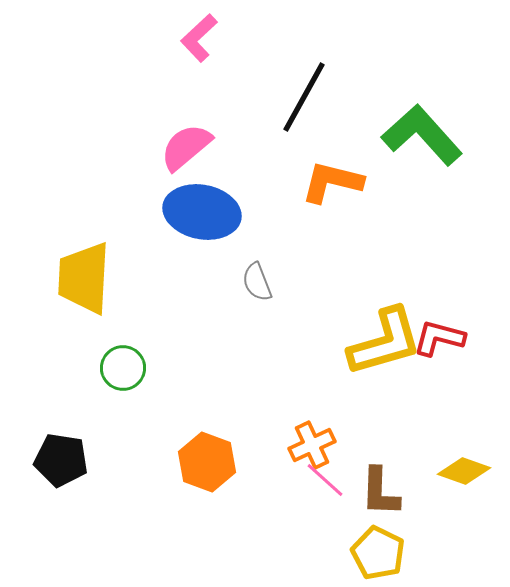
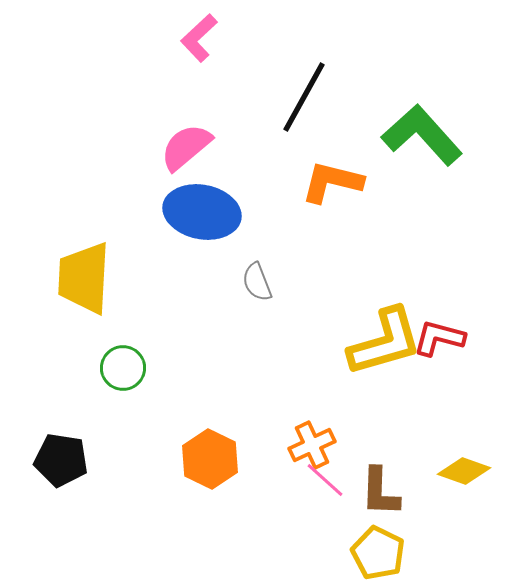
orange hexagon: moved 3 px right, 3 px up; rotated 6 degrees clockwise
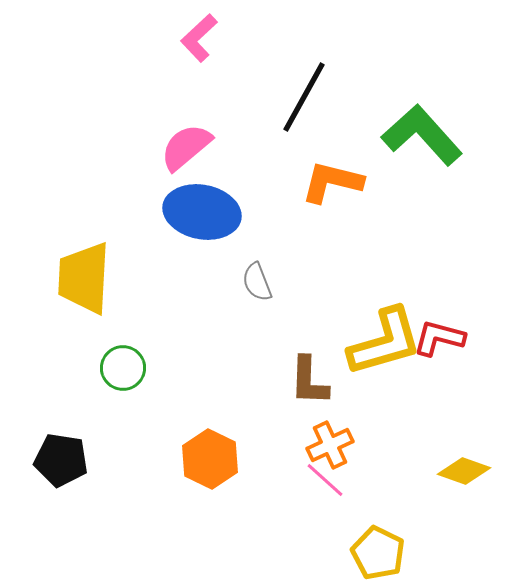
orange cross: moved 18 px right
brown L-shape: moved 71 px left, 111 px up
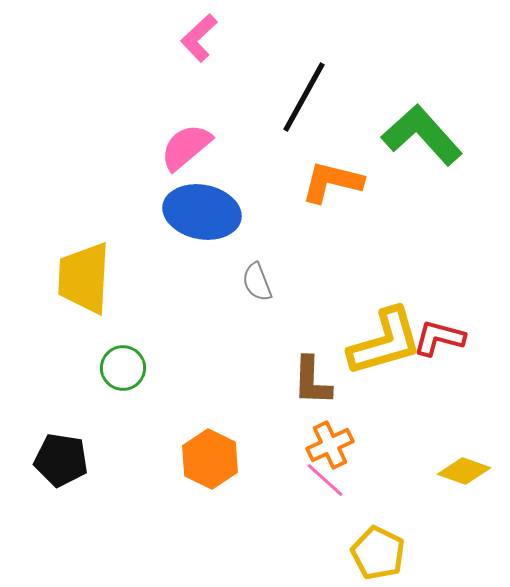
brown L-shape: moved 3 px right
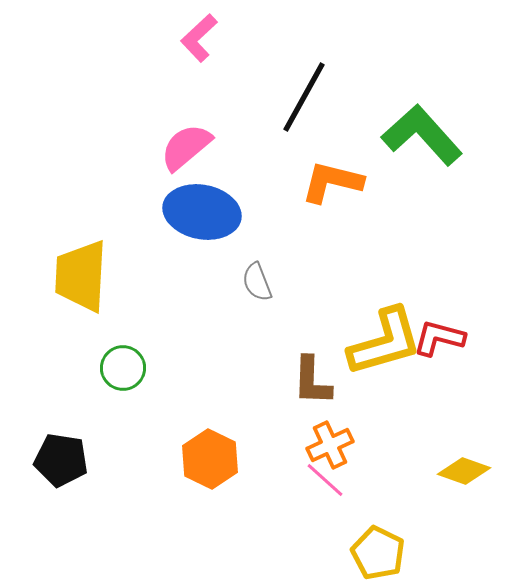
yellow trapezoid: moved 3 px left, 2 px up
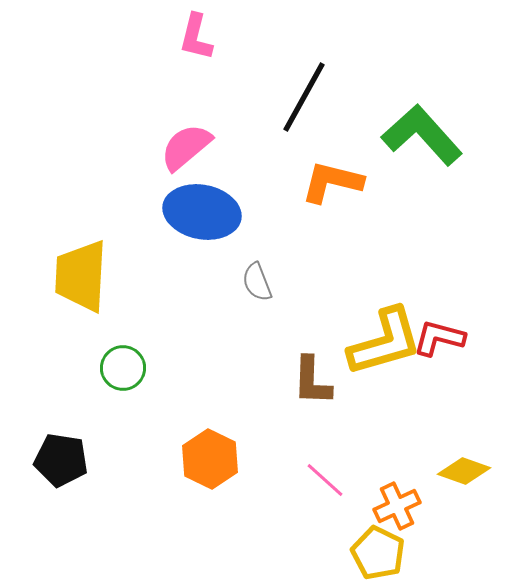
pink L-shape: moved 3 px left, 1 px up; rotated 33 degrees counterclockwise
orange cross: moved 67 px right, 61 px down
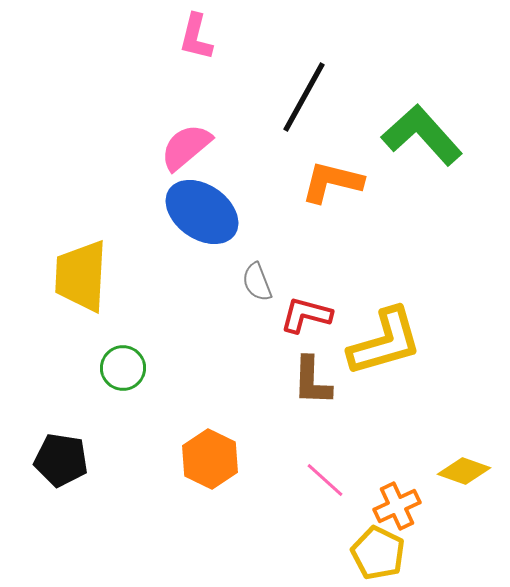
blue ellipse: rotated 24 degrees clockwise
red L-shape: moved 133 px left, 23 px up
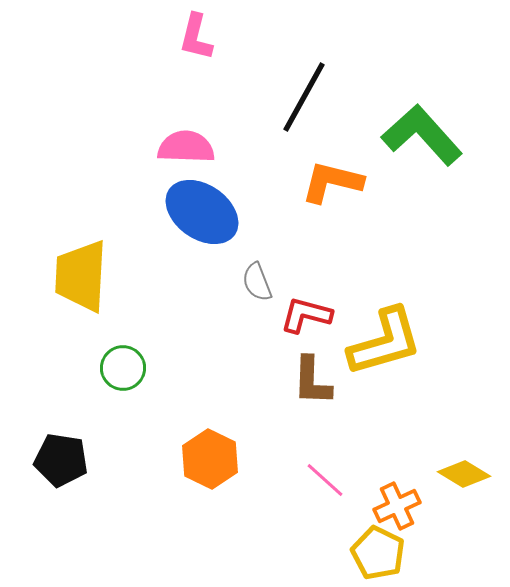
pink semicircle: rotated 42 degrees clockwise
yellow diamond: moved 3 px down; rotated 12 degrees clockwise
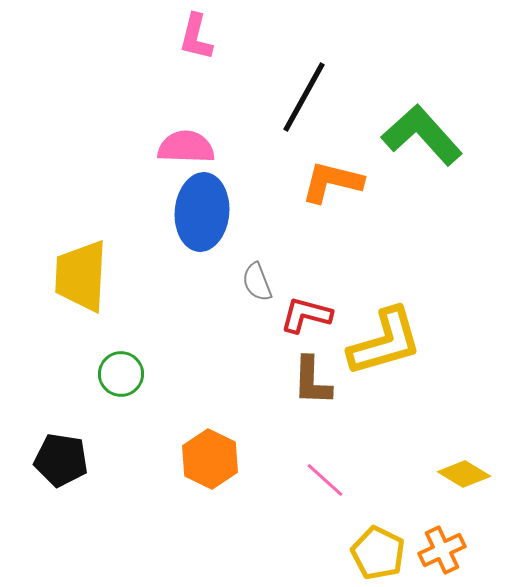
blue ellipse: rotated 60 degrees clockwise
green circle: moved 2 px left, 6 px down
orange cross: moved 45 px right, 44 px down
